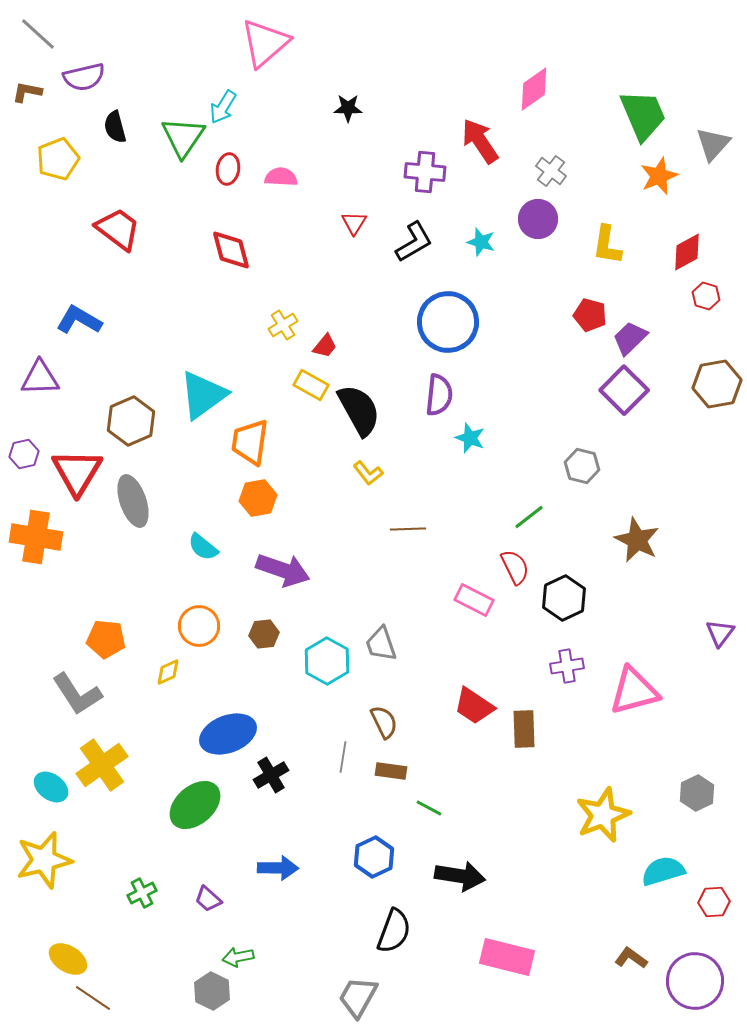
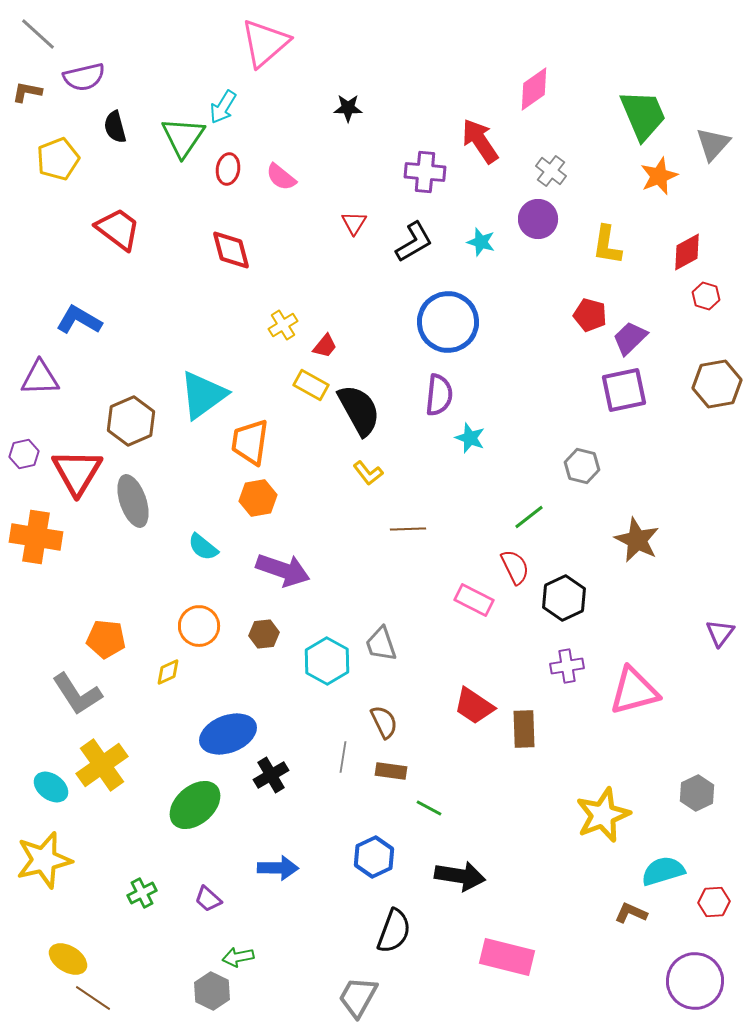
pink semicircle at (281, 177): rotated 144 degrees counterclockwise
purple square at (624, 390): rotated 33 degrees clockwise
brown L-shape at (631, 958): moved 45 px up; rotated 12 degrees counterclockwise
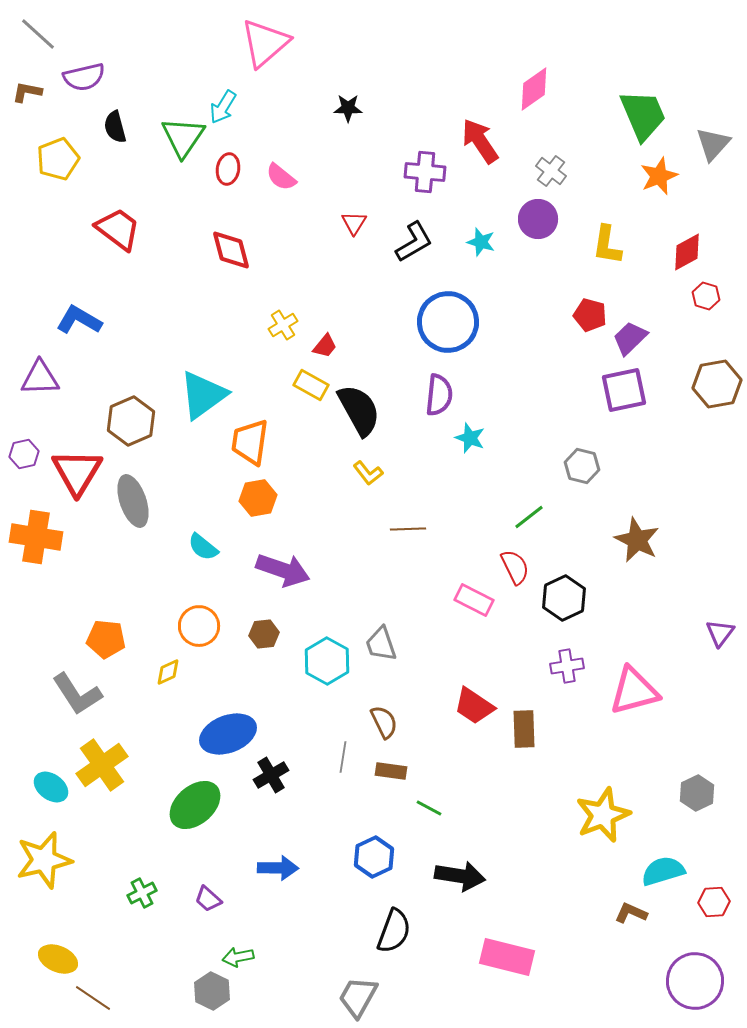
yellow ellipse at (68, 959): moved 10 px left; rotated 9 degrees counterclockwise
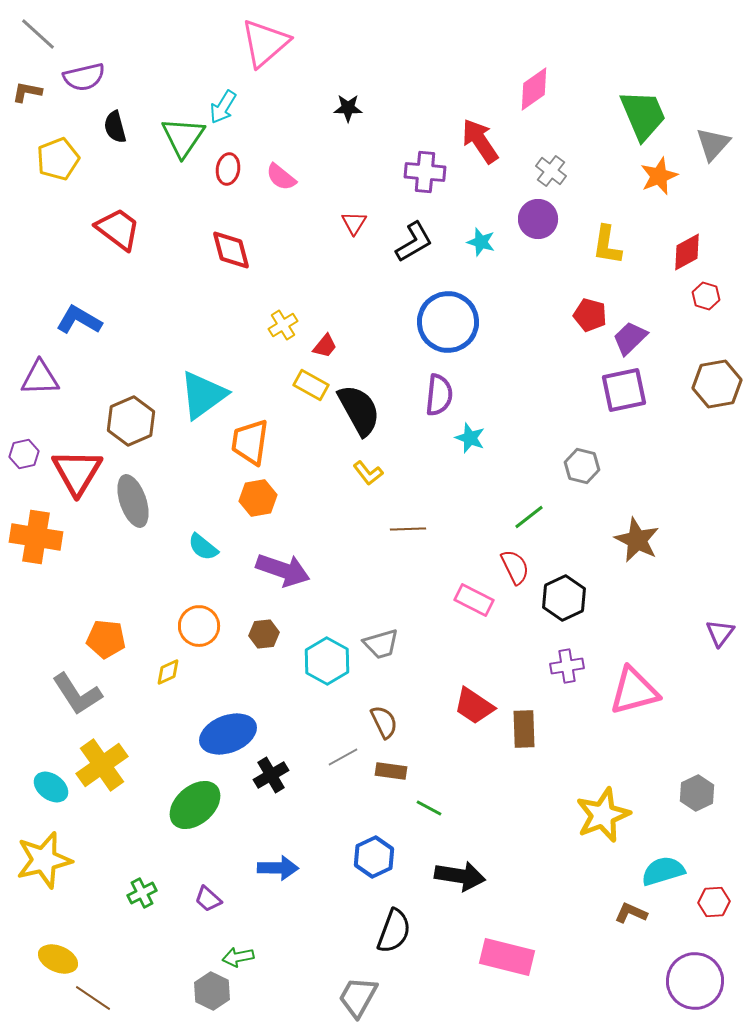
gray trapezoid at (381, 644): rotated 87 degrees counterclockwise
gray line at (343, 757): rotated 52 degrees clockwise
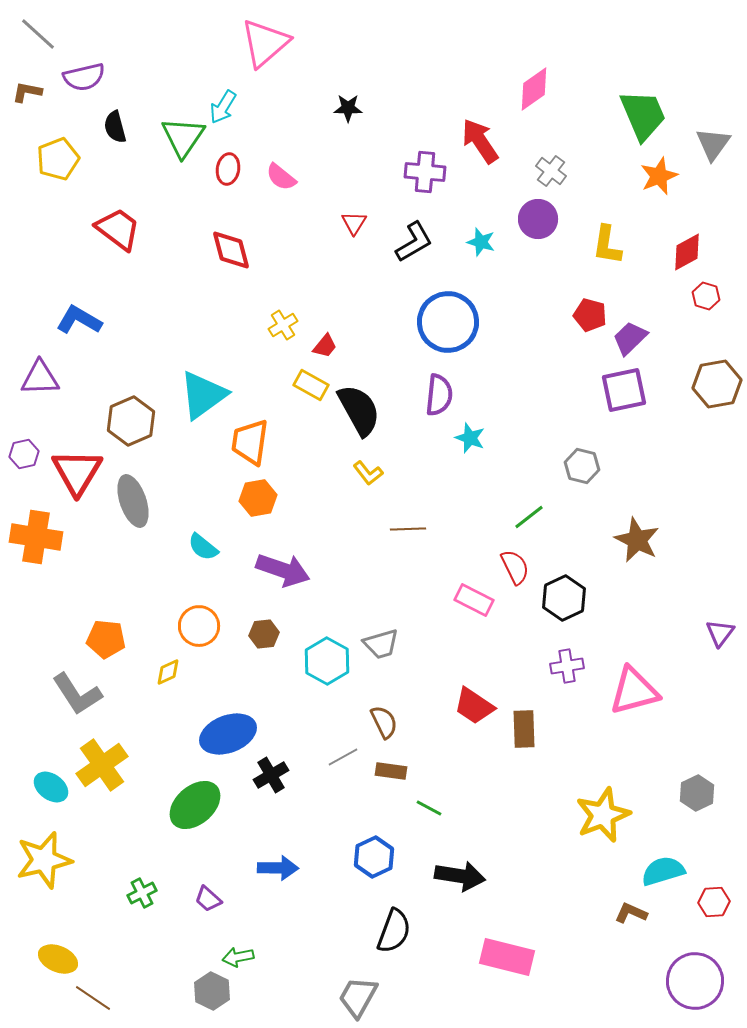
gray triangle at (713, 144): rotated 6 degrees counterclockwise
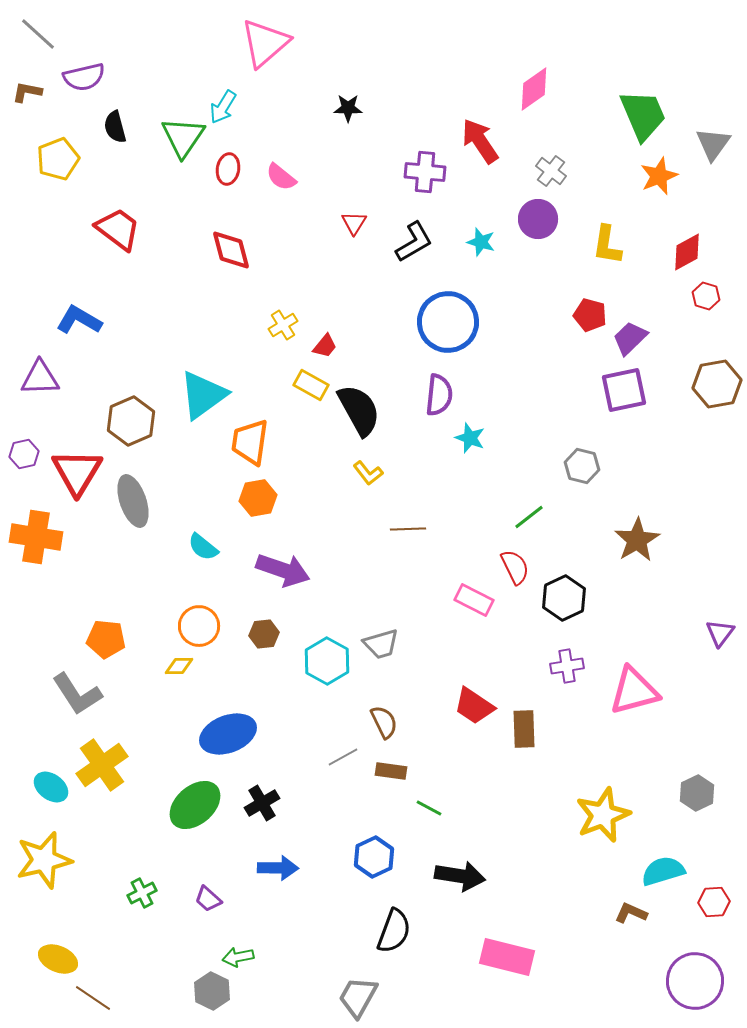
brown star at (637, 540): rotated 15 degrees clockwise
yellow diamond at (168, 672): moved 11 px right, 6 px up; rotated 24 degrees clockwise
black cross at (271, 775): moved 9 px left, 28 px down
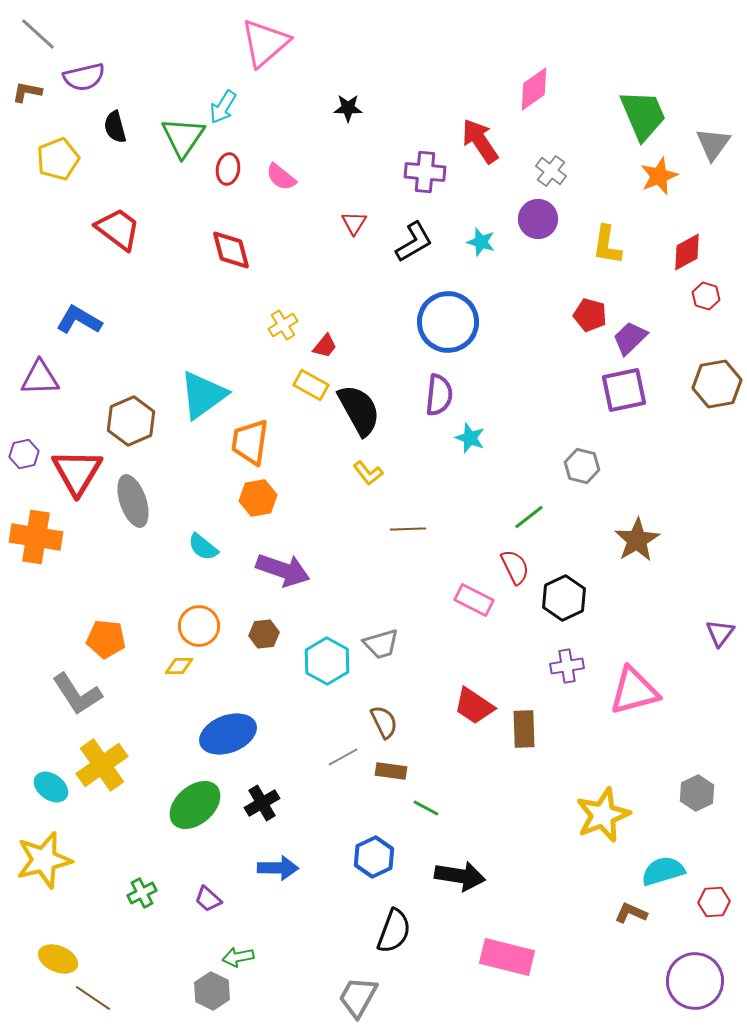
green line at (429, 808): moved 3 px left
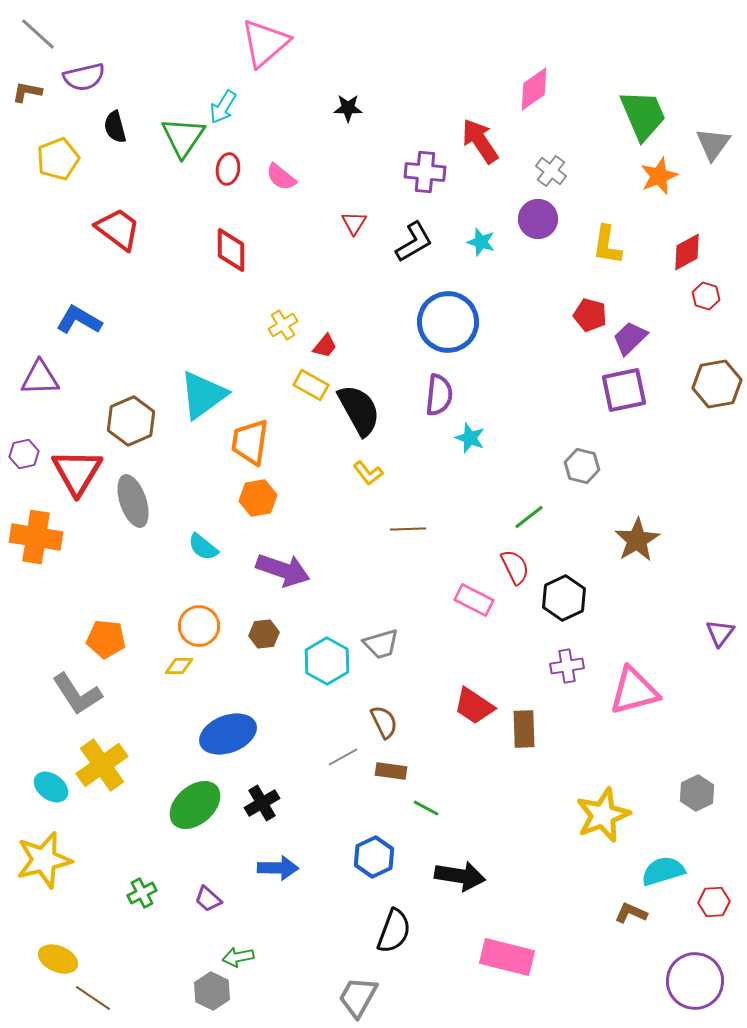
red diamond at (231, 250): rotated 15 degrees clockwise
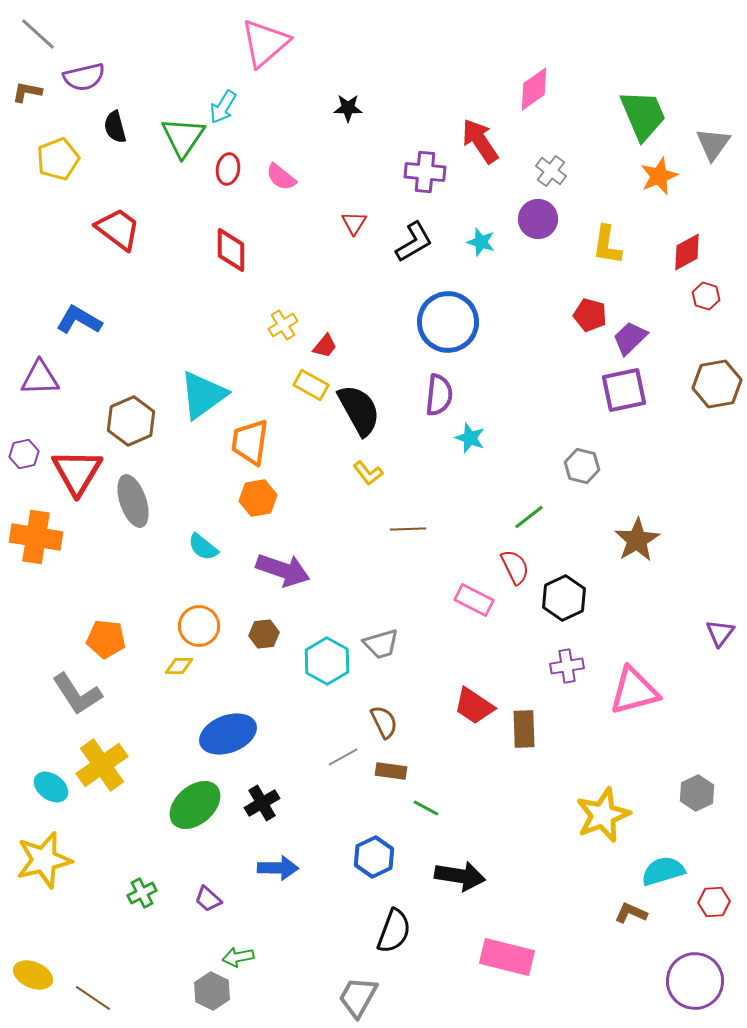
yellow ellipse at (58, 959): moved 25 px left, 16 px down
